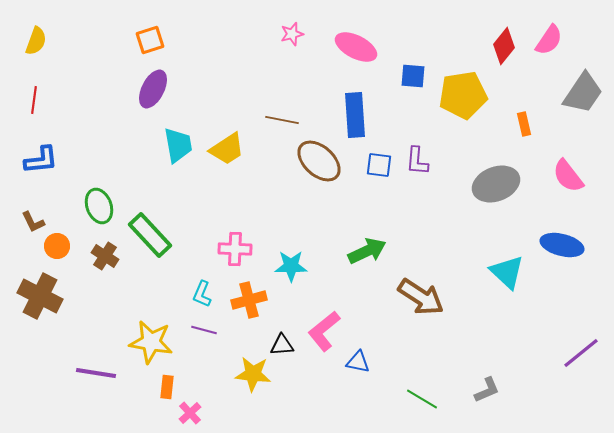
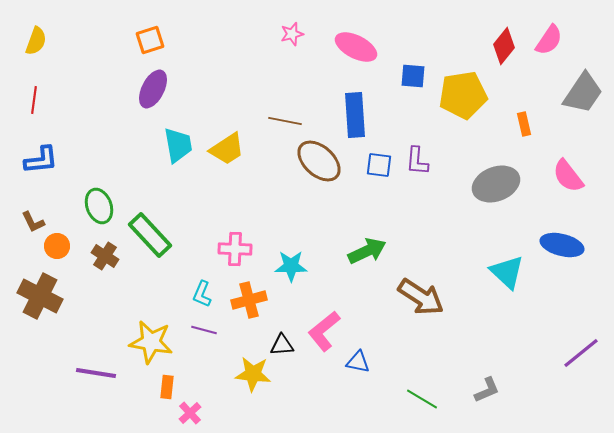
brown line at (282, 120): moved 3 px right, 1 px down
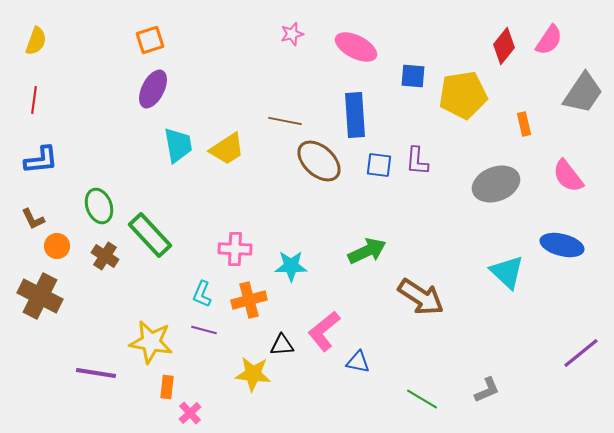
brown L-shape at (33, 222): moved 3 px up
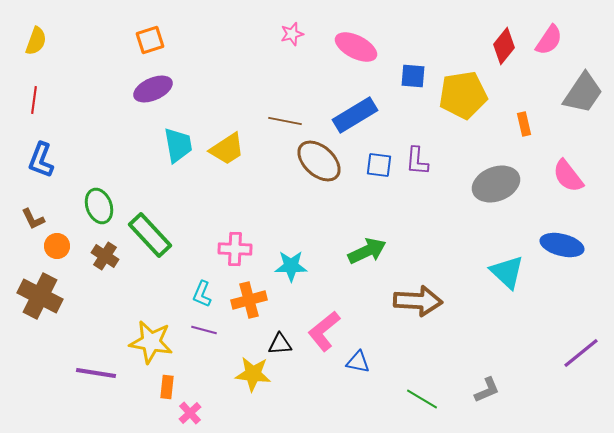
purple ellipse at (153, 89): rotated 39 degrees clockwise
blue rectangle at (355, 115): rotated 63 degrees clockwise
blue L-shape at (41, 160): rotated 117 degrees clockwise
brown arrow at (421, 297): moved 3 px left, 4 px down; rotated 30 degrees counterclockwise
black triangle at (282, 345): moved 2 px left, 1 px up
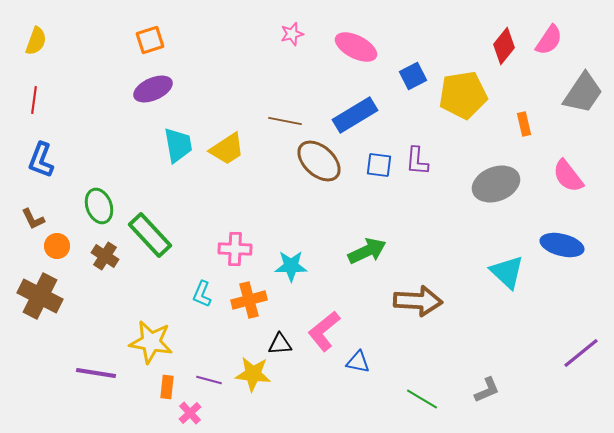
blue square at (413, 76): rotated 32 degrees counterclockwise
purple line at (204, 330): moved 5 px right, 50 px down
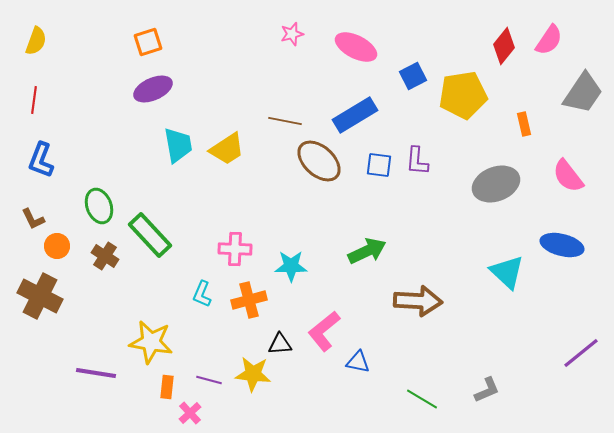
orange square at (150, 40): moved 2 px left, 2 px down
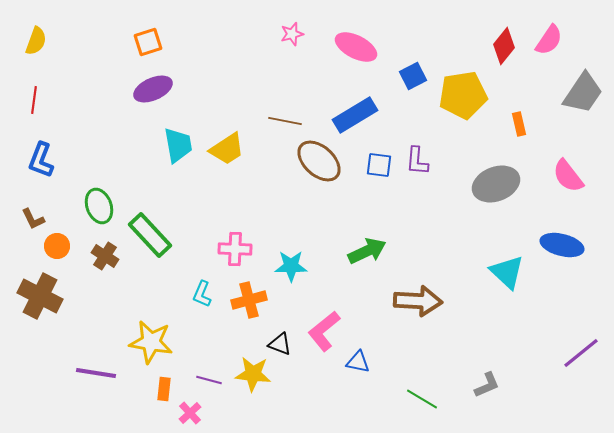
orange rectangle at (524, 124): moved 5 px left
black triangle at (280, 344): rotated 25 degrees clockwise
orange rectangle at (167, 387): moved 3 px left, 2 px down
gray L-shape at (487, 390): moved 5 px up
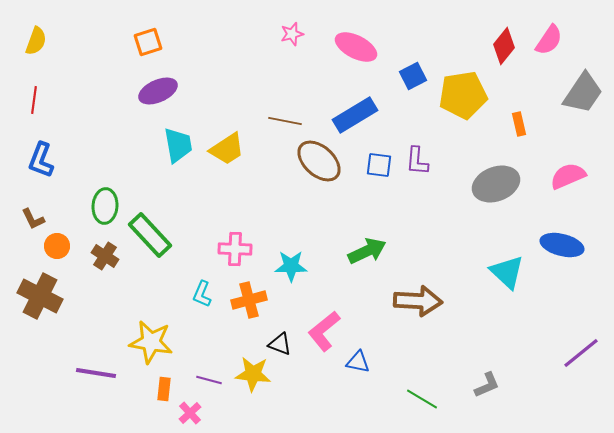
purple ellipse at (153, 89): moved 5 px right, 2 px down
pink semicircle at (568, 176): rotated 105 degrees clockwise
green ellipse at (99, 206): moved 6 px right; rotated 24 degrees clockwise
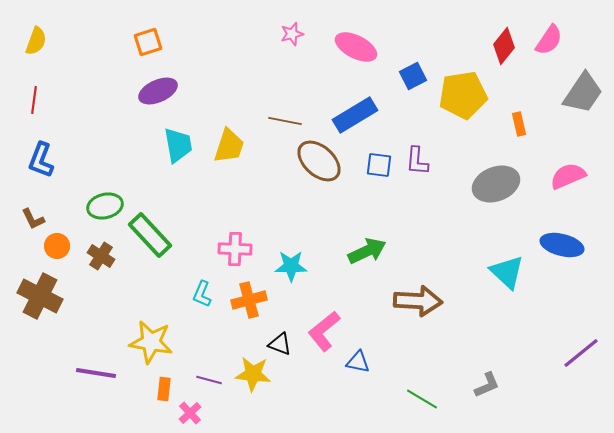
yellow trapezoid at (227, 149): moved 2 px right, 3 px up; rotated 39 degrees counterclockwise
green ellipse at (105, 206): rotated 72 degrees clockwise
brown cross at (105, 256): moved 4 px left
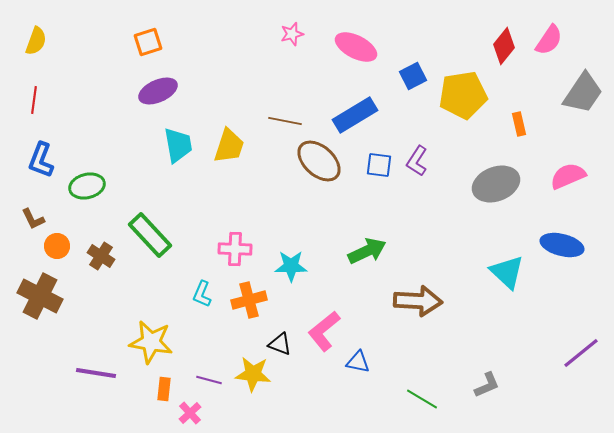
purple L-shape at (417, 161): rotated 28 degrees clockwise
green ellipse at (105, 206): moved 18 px left, 20 px up
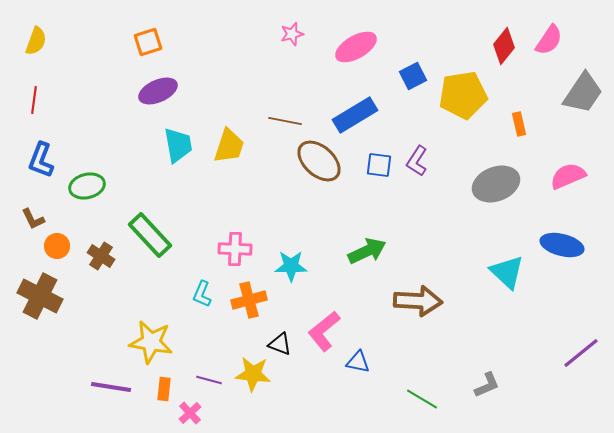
pink ellipse at (356, 47): rotated 57 degrees counterclockwise
purple line at (96, 373): moved 15 px right, 14 px down
